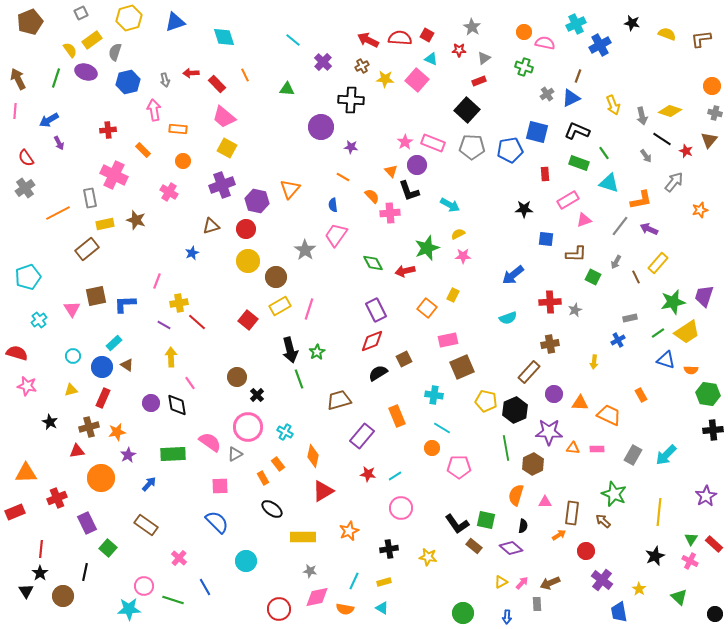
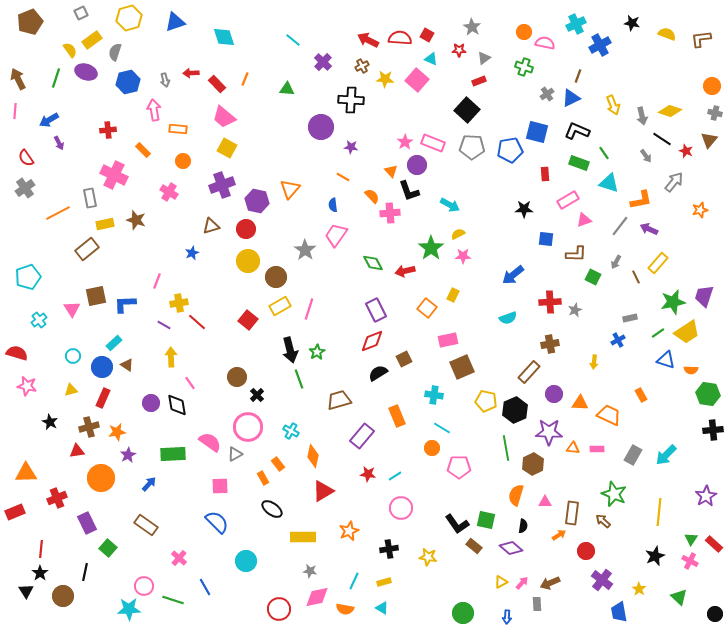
orange line at (245, 75): moved 4 px down; rotated 48 degrees clockwise
green star at (427, 248): moved 4 px right; rotated 15 degrees counterclockwise
cyan cross at (285, 432): moved 6 px right, 1 px up
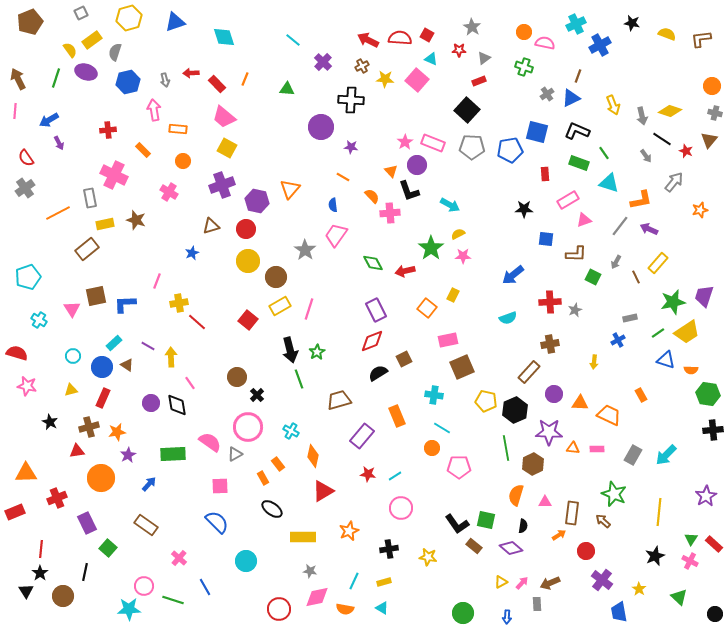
cyan cross at (39, 320): rotated 21 degrees counterclockwise
purple line at (164, 325): moved 16 px left, 21 px down
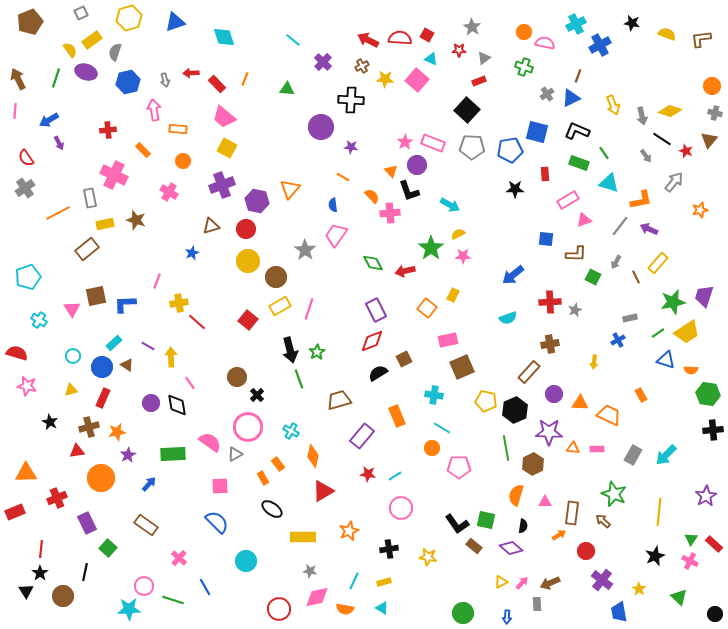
black star at (524, 209): moved 9 px left, 20 px up
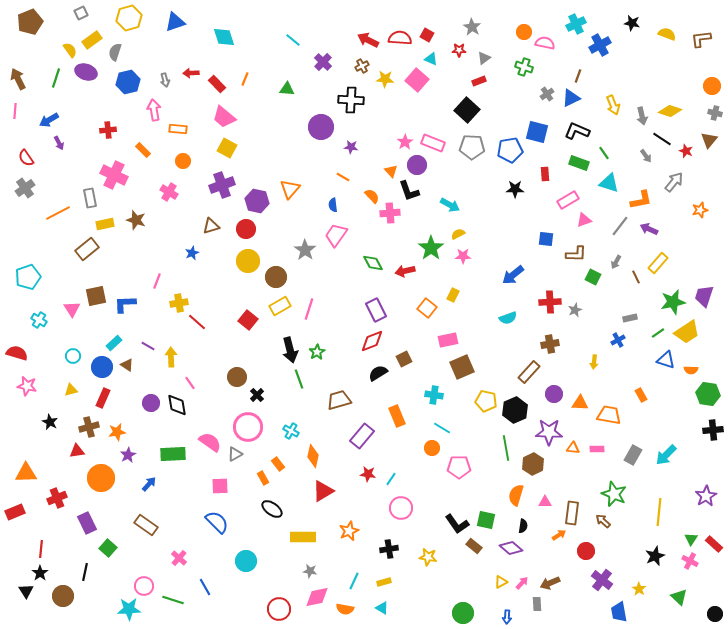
orange trapezoid at (609, 415): rotated 15 degrees counterclockwise
cyan line at (395, 476): moved 4 px left, 3 px down; rotated 24 degrees counterclockwise
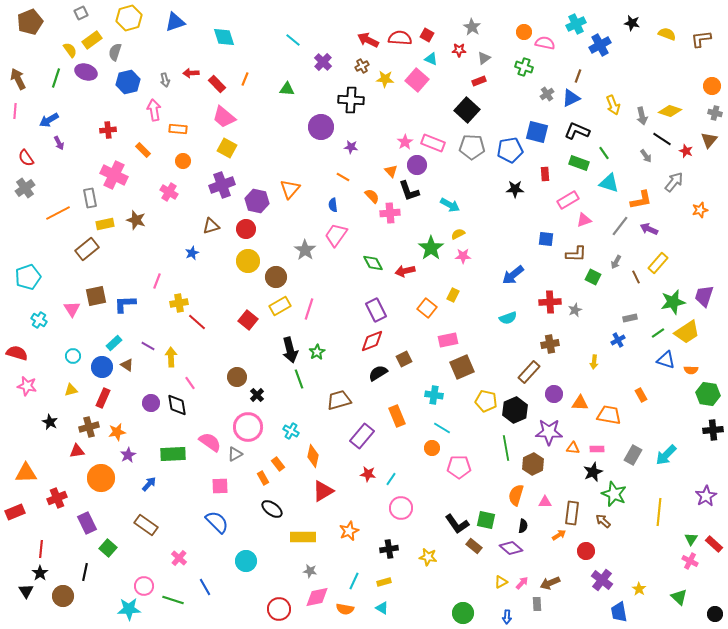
black star at (655, 556): moved 62 px left, 84 px up
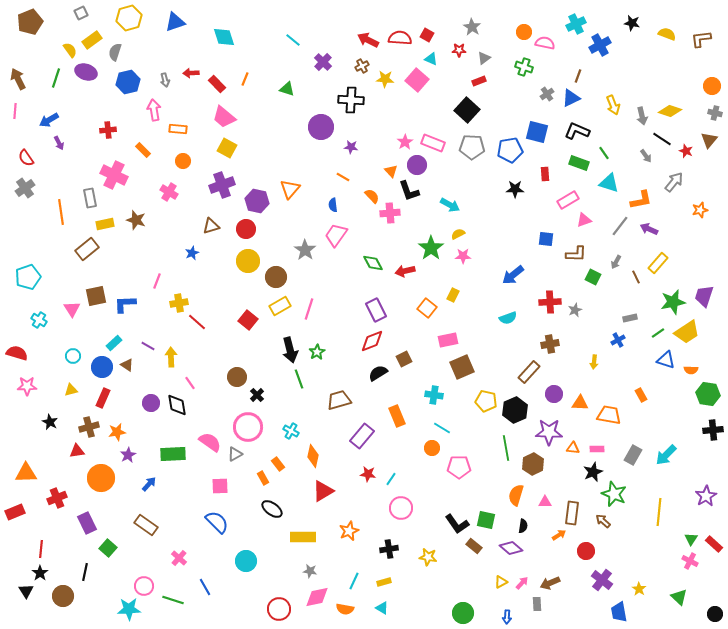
green triangle at (287, 89): rotated 14 degrees clockwise
orange line at (58, 213): moved 3 px right, 1 px up; rotated 70 degrees counterclockwise
pink star at (27, 386): rotated 12 degrees counterclockwise
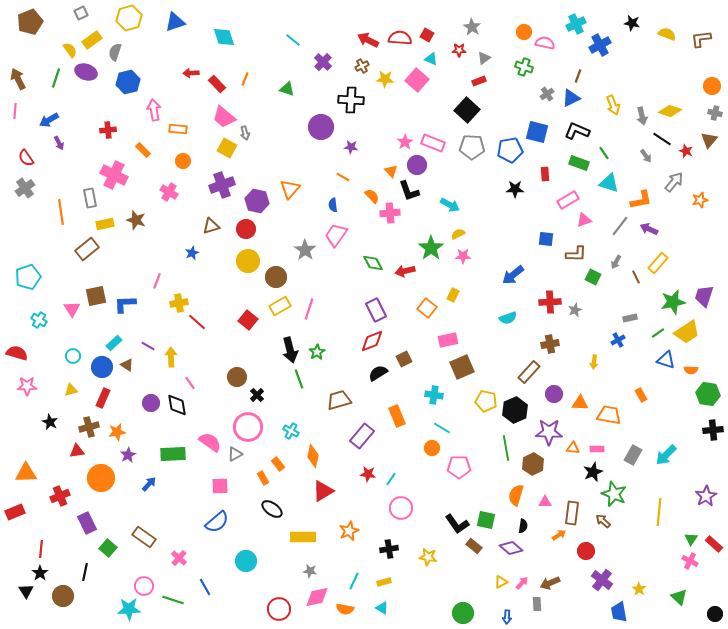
gray arrow at (165, 80): moved 80 px right, 53 px down
orange star at (700, 210): moved 10 px up
red cross at (57, 498): moved 3 px right, 2 px up
blue semicircle at (217, 522): rotated 95 degrees clockwise
brown rectangle at (146, 525): moved 2 px left, 12 px down
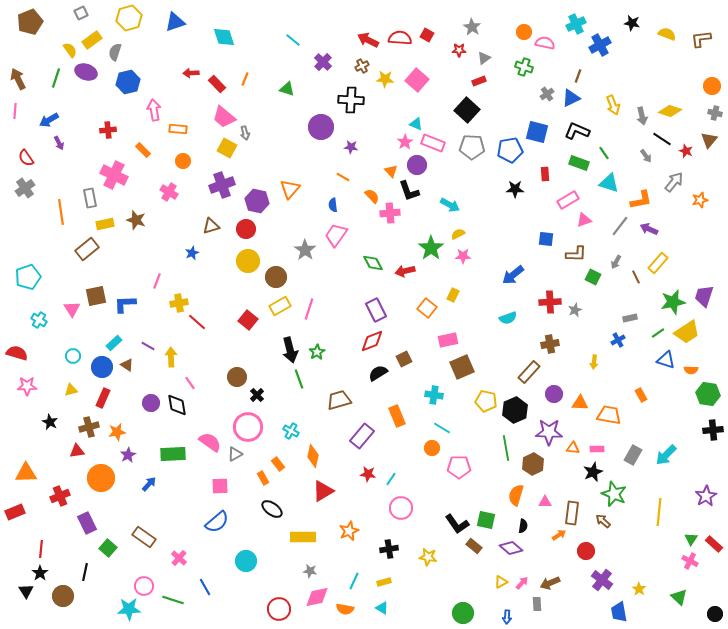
cyan triangle at (431, 59): moved 15 px left, 65 px down
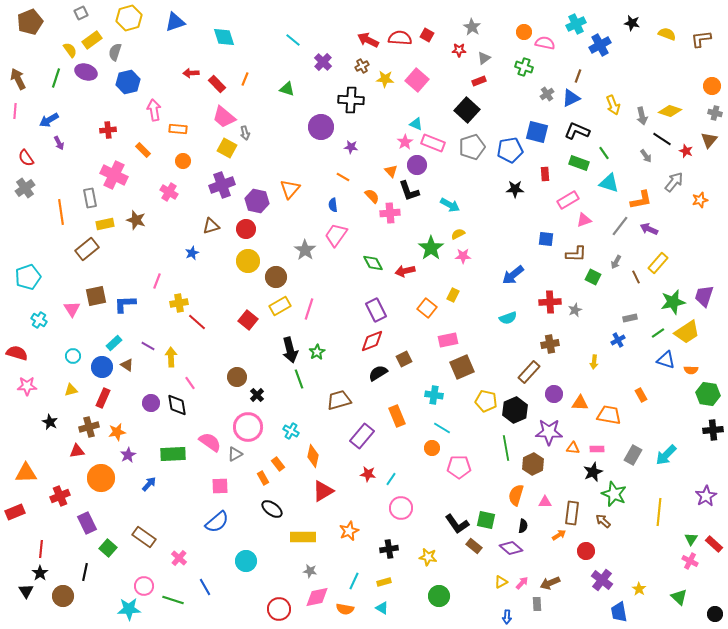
gray pentagon at (472, 147): rotated 20 degrees counterclockwise
green circle at (463, 613): moved 24 px left, 17 px up
